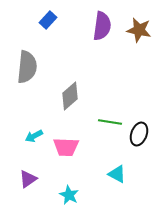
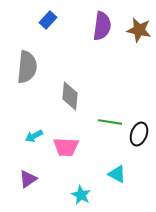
gray diamond: rotated 44 degrees counterclockwise
cyan star: moved 12 px right
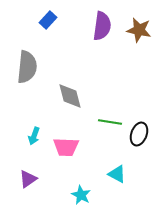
gray diamond: rotated 20 degrees counterclockwise
cyan arrow: rotated 42 degrees counterclockwise
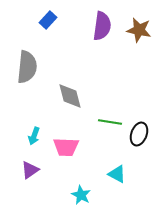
purple triangle: moved 2 px right, 9 px up
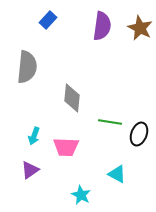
brown star: moved 1 px right, 2 px up; rotated 15 degrees clockwise
gray diamond: moved 2 px right, 2 px down; rotated 20 degrees clockwise
